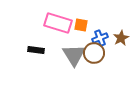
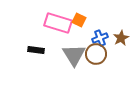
orange square: moved 2 px left, 5 px up; rotated 16 degrees clockwise
brown circle: moved 2 px right, 1 px down
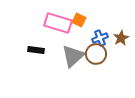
gray triangle: moved 1 px left, 1 px down; rotated 20 degrees clockwise
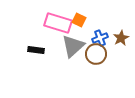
gray triangle: moved 10 px up
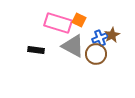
brown star: moved 9 px left, 3 px up
gray triangle: rotated 50 degrees counterclockwise
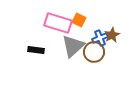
gray triangle: rotated 50 degrees clockwise
brown circle: moved 2 px left, 2 px up
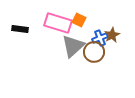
black rectangle: moved 16 px left, 21 px up
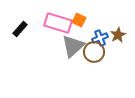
black rectangle: rotated 56 degrees counterclockwise
brown star: moved 6 px right
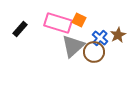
blue cross: rotated 28 degrees counterclockwise
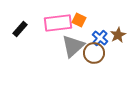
pink rectangle: rotated 24 degrees counterclockwise
brown circle: moved 1 px down
